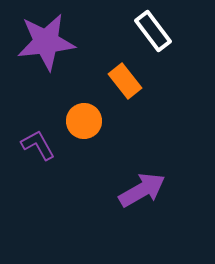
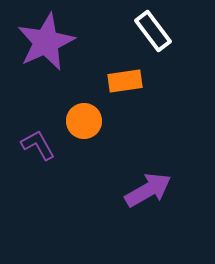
purple star: rotated 18 degrees counterclockwise
orange rectangle: rotated 60 degrees counterclockwise
purple arrow: moved 6 px right
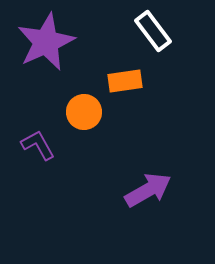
orange circle: moved 9 px up
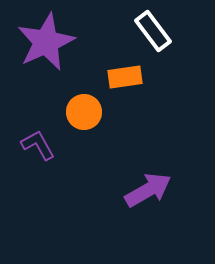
orange rectangle: moved 4 px up
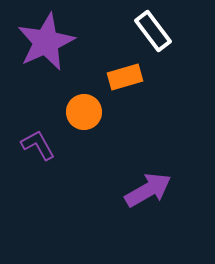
orange rectangle: rotated 8 degrees counterclockwise
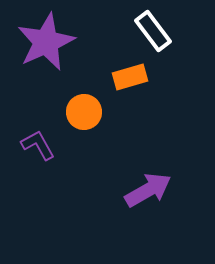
orange rectangle: moved 5 px right
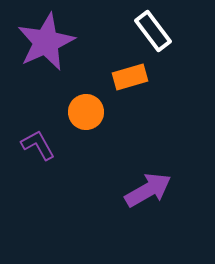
orange circle: moved 2 px right
